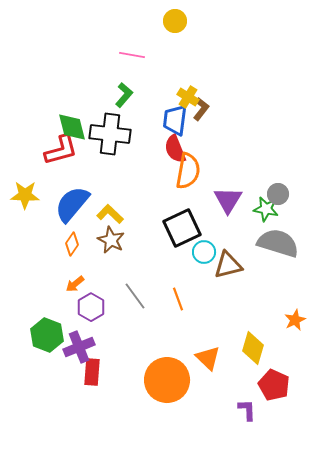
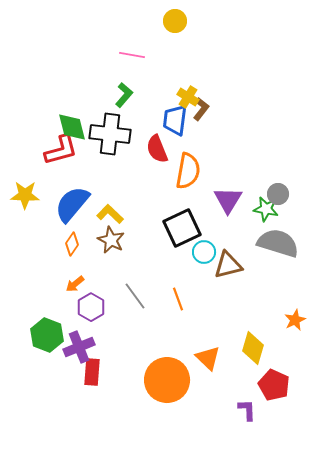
red semicircle: moved 18 px left
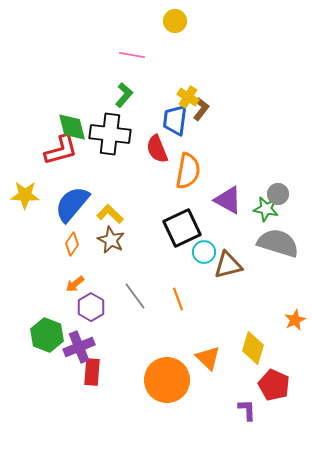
purple triangle: rotated 32 degrees counterclockwise
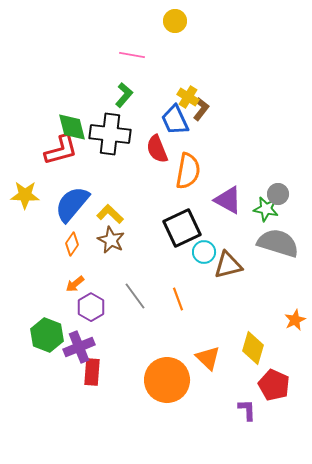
blue trapezoid: rotated 32 degrees counterclockwise
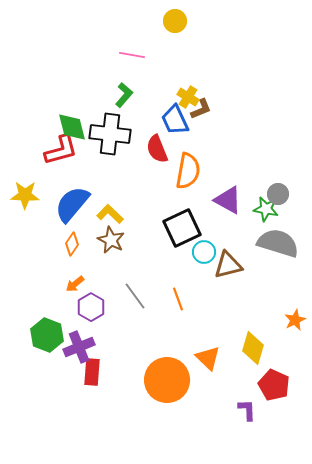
brown L-shape: rotated 30 degrees clockwise
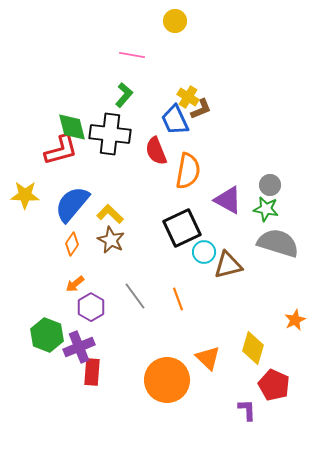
red semicircle: moved 1 px left, 2 px down
gray circle: moved 8 px left, 9 px up
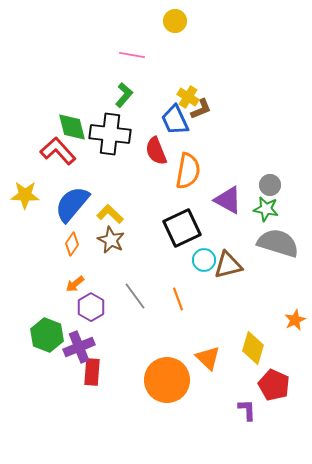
red L-shape: moved 3 px left, 1 px down; rotated 117 degrees counterclockwise
cyan circle: moved 8 px down
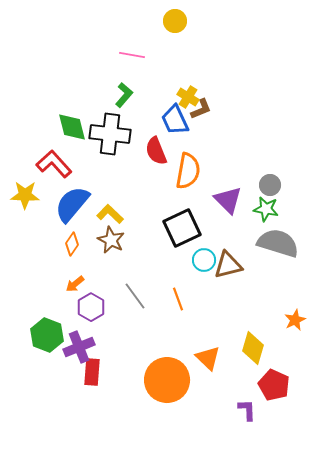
red L-shape: moved 4 px left, 13 px down
purple triangle: rotated 16 degrees clockwise
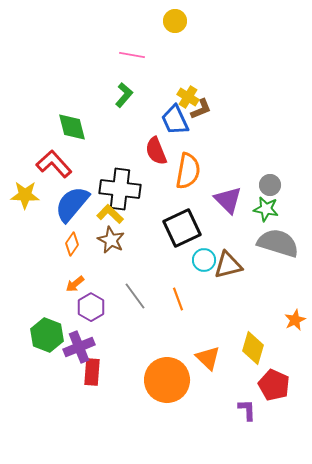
black cross: moved 10 px right, 55 px down
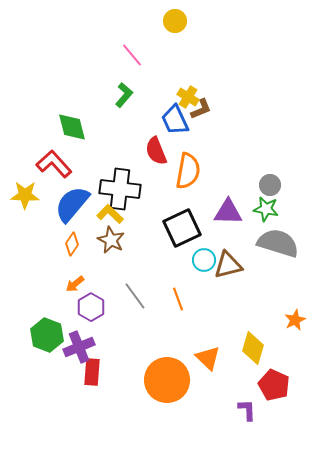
pink line: rotated 40 degrees clockwise
purple triangle: moved 12 px down; rotated 44 degrees counterclockwise
